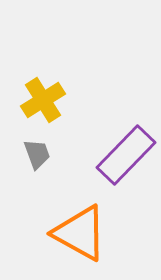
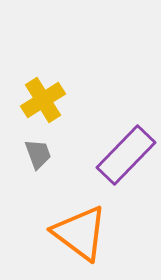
gray trapezoid: moved 1 px right
orange triangle: rotated 8 degrees clockwise
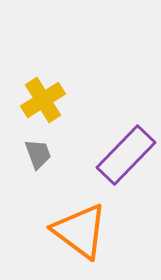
orange triangle: moved 2 px up
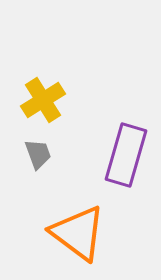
purple rectangle: rotated 28 degrees counterclockwise
orange triangle: moved 2 px left, 2 px down
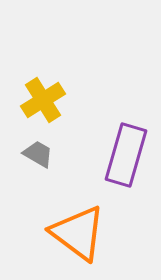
gray trapezoid: rotated 40 degrees counterclockwise
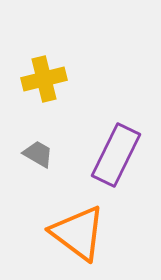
yellow cross: moved 1 px right, 21 px up; rotated 18 degrees clockwise
purple rectangle: moved 10 px left; rotated 10 degrees clockwise
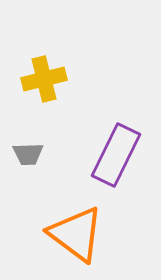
gray trapezoid: moved 10 px left; rotated 148 degrees clockwise
orange triangle: moved 2 px left, 1 px down
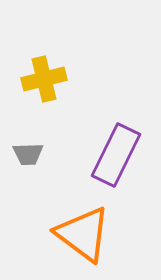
orange triangle: moved 7 px right
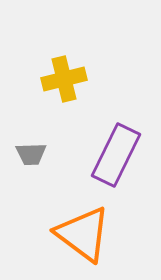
yellow cross: moved 20 px right
gray trapezoid: moved 3 px right
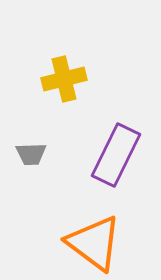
orange triangle: moved 11 px right, 9 px down
